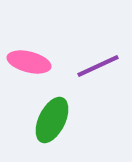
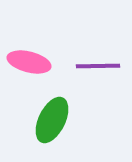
purple line: rotated 24 degrees clockwise
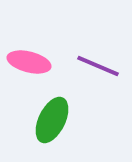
purple line: rotated 24 degrees clockwise
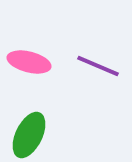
green ellipse: moved 23 px left, 15 px down
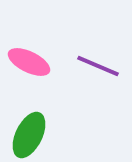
pink ellipse: rotated 12 degrees clockwise
